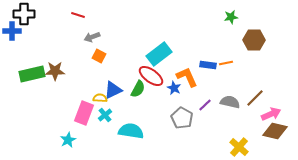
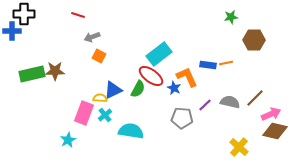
gray pentagon: rotated 25 degrees counterclockwise
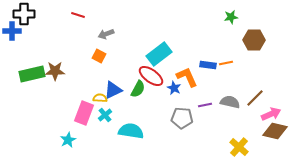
gray arrow: moved 14 px right, 3 px up
purple line: rotated 32 degrees clockwise
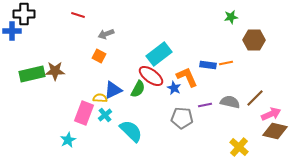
cyan semicircle: rotated 35 degrees clockwise
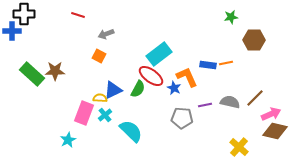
green rectangle: rotated 55 degrees clockwise
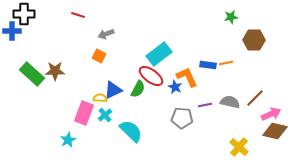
blue star: moved 1 px right, 1 px up
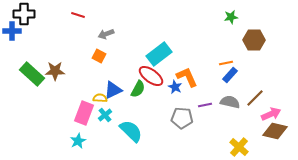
blue rectangle: moved 22 px right, 10 px down; rotated 56 degrees counterclockwise
cyan star: moved 10 px right, 1 px down
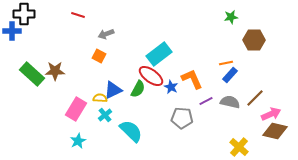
orange L-shape: moved 5 px right, 2 px down
blue star: moved 4 px left
purple line: moved 1 px right, 4 px up; rotated 16 degrees counterclockwise
pink rectangle: moved 8 px left, 4 px up; rotated 10 degrees clockwise
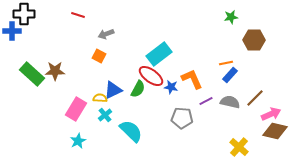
blue star: rotated 16 degrees counterclockwise
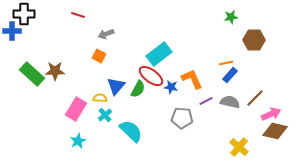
blue triangle: moved 3 px right, 4 px up; rotated 24 degrees counterclockwise
